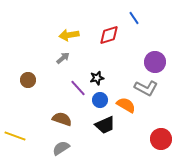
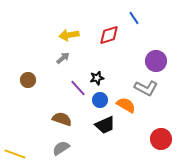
purple circle: moved 1 px right, 1 px up
yellow line: moved 18 px down
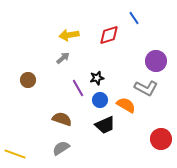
purple line: rotated 12 degrees clockwise
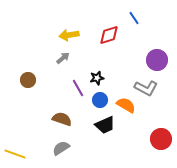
purple circle: moved 1 px right, 1 px up
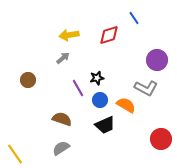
yellow line: rotated 35 degrees clockwise
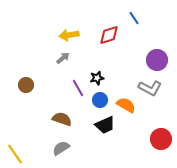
brown circle: moved 2 px left, 5 px down
gray L-shape: moved 4 px right
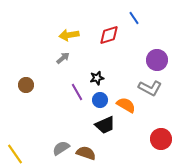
purple line: moved 1 px left, 4 px down
brown semicircle: moved 24 px right, 34 px down
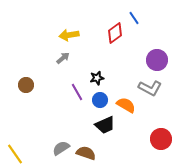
red diamond: moved 6 px right, 2 px up; rotated 20 degrees counterclockwise
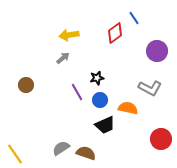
purple circle: moved 9 px up
orange semicircle: moved 2 px right, 3 px down; rotated 18 degrees counterclockwise
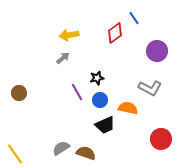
brown circle: moved 7 px left, 8 px down
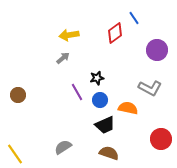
purple circle: moved 1 px up
brown circle: moved 1 px left, 2 px down
gray semicircle: moved 2 px right, 1 px up
brown semicircle: moved 23 px right
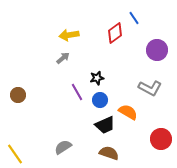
orange semicircle: moved 4 px down; rotated 18 degrees clockwise
